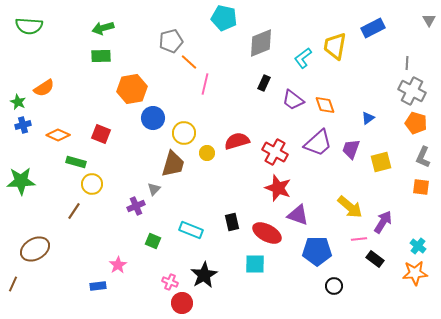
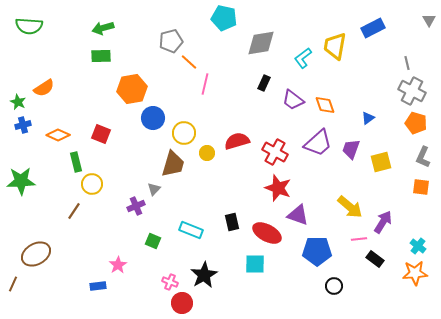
gray diamond at (261, 43): rotated 12 degrees clockwise
gray line at (407, 63): rotated 16 degrees counterclockwise
green rectangle at (76, 162): rotated 60 degrees clockwise
brown ellipse at (35, 249): moved 1 px right, 5 px down
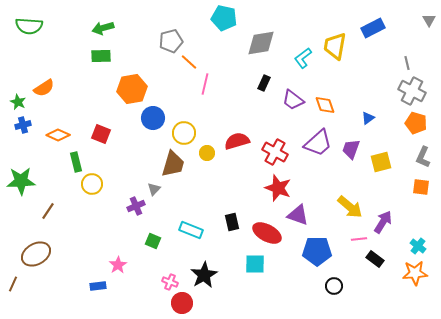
brown line at (74, 211): moved 26 px left
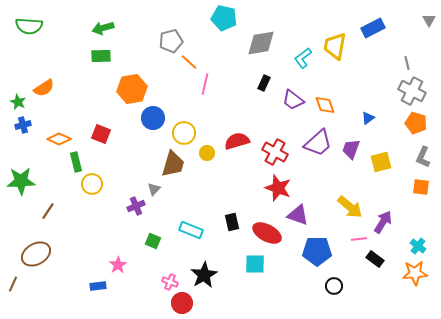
orange diamond at (58, 135): moved 1 px right, 4 px down
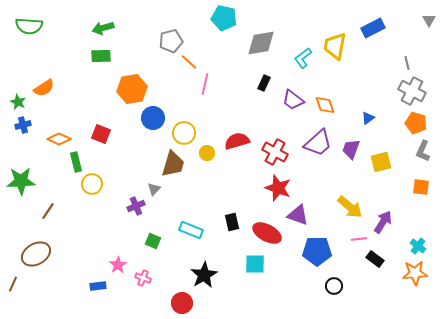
gray L-shape at (423, 157): moved 6 px up
pink cross at (170, 282): moved 27 px left, 4 px up
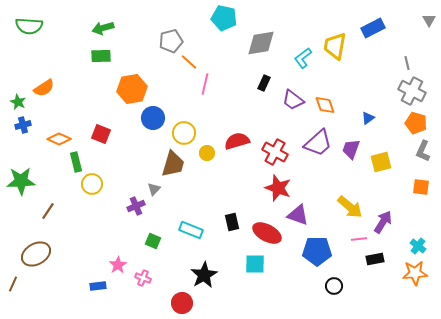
black rectangle at (375, 259): rotated 48 degrees counterclockwise
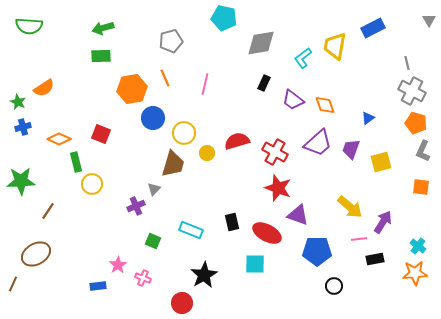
orange line at (189, 62): moved 24 px left, 16 px down; rotated 24 degrees clockwise
blue cross at (23, 125): moved 2 px down
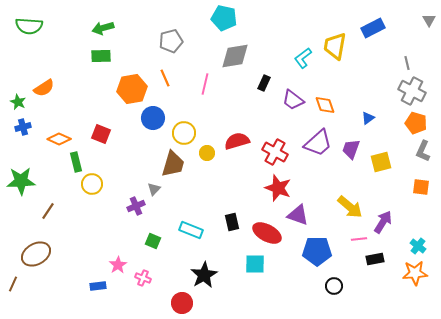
gray diamond at (261, 43): moved 26 px left, 13 px down
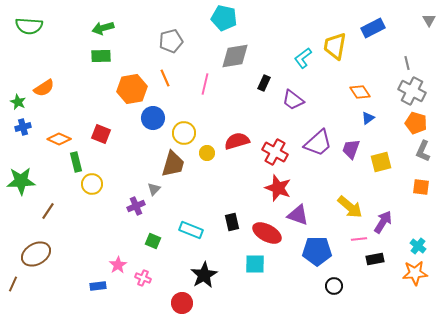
orange diamond at (325, 105): moved 35 px right, 13 px up; rotated 15 degrees counterclockwise
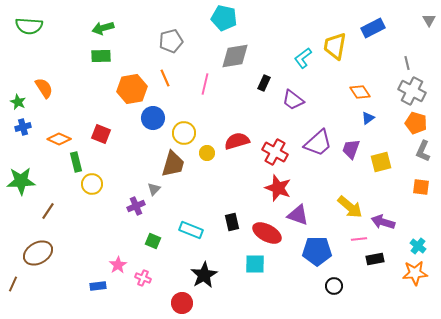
orange semicircle at (44, 88): rotated 90 degrees counterclockwise
purple arrow at (383, 222): rotated 105 degrees counterclockwise
brown ellipse at (36, 254): moved 2 px right, 1 px up
